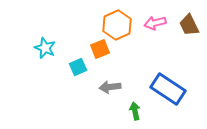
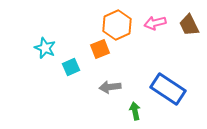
cyan square: moved 7 px left
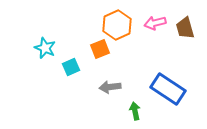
brown trapezoid: moved 4 px left, 3 px down; rotated 10 degrees clockwise
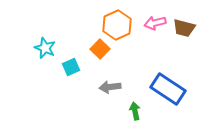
brown trapezoid: moved 1 px left; rotated 60 degrees counterclockwise
orange square: rotated 24 degrees counterclockwise
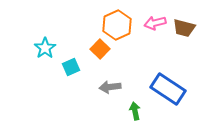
cyan star: rotated 15 degrees clockwise
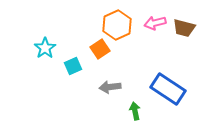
orange square: rotated 12 degrees clockwise
cyan square: moved 2 px right, 1 px up
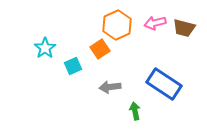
blue rectangle: moved 4 px left, 5 px up
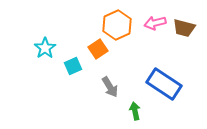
orange square: moved 2 px left
gray arrow: rotated 115 degrees counterclockwise
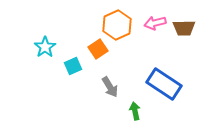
brown trapezoid: rotated 15 degrees counterclockwise
cyan star: moved 1 px up
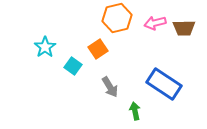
orange hexagon: moved 7 px up; rotated 12 degrees clockwise
cyan square: rotated 30 degrees counterclockwise
